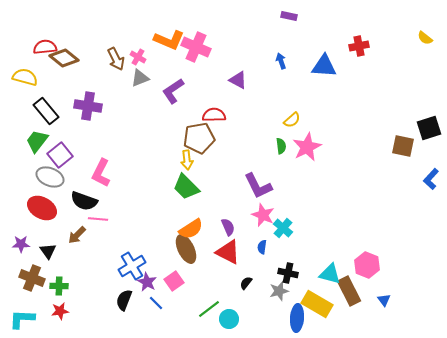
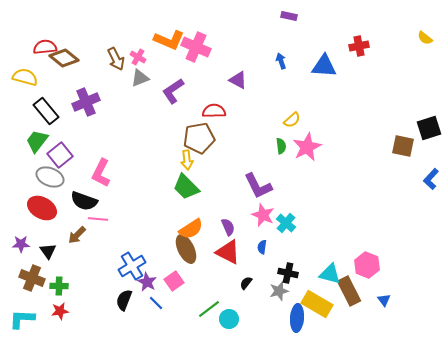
purple cross at (88, 106): moved 2 px left, 4 px up; rotated 32 degrees counterclockwise
red semicircle at (214, 115): moved 4 px up
cyan cross at (283, 228): moved 3 px right, 5 px up
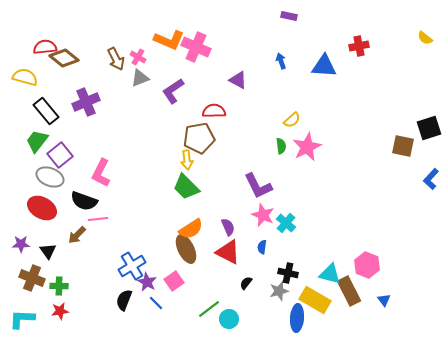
pink line at (98, 219): rotated 12 degrees counterclockwise
yellow rectangle at (317, 304): moved 2 px left, 4 px up
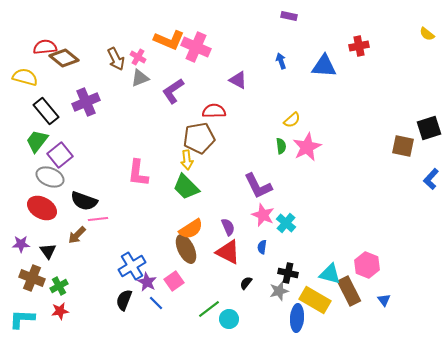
yellow semicircle at (425, 38): moved 2 px right, 4 px up
pink L-shape at (101, 173): moved 37 px right; rotated 20 degrees counterclockwise
green cross at (59, 286): rotated 30 degrees counterclockwise
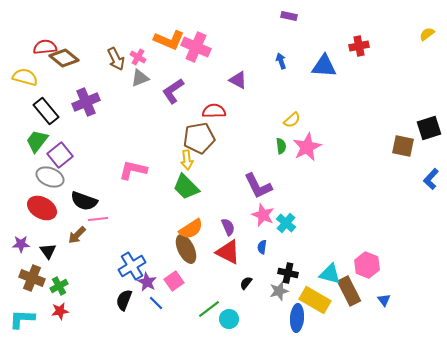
yellow semicircle at (427, 34): rotated 105 degrees clockwise
pink L-shape at (138, 173): moved 5 px left, 3 px up; rotated 96 degrees clockwise
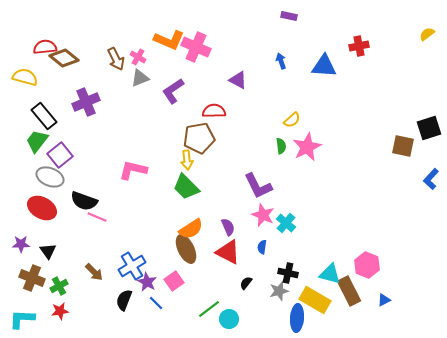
black rectangle at (46, 111): moved 2 px left, 5 px down
pink line at (98, 219): moved 1 px left, 2 px up; rotated 30 degrees clockwise
brown arrow at (77, 235): moved 17 px right, 37 px down; rotated 90 degrees counterclockwise
blue triangle at (384, 300): rotated 40 degrees clockwise
